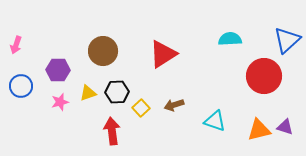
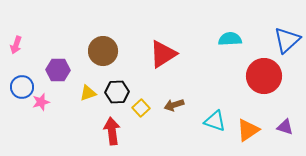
blue circle: moved 1 px right, 1 px down
pink star: moved 19 px left
orange triangle: moved 11 px left; rotated 20 degrees counterclockwise
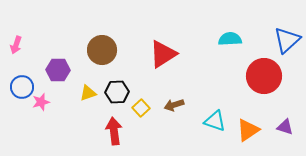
brown circle: moved 1 px left, 1 px up
red arrow: moved 2 px right
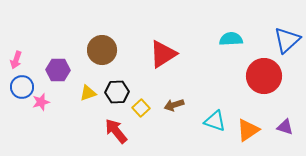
cyan semicircle: moved 1 px right
pink arrow: moved 15 px down
red arrow: moved 2 px right; rotated 32 degrees counterclockwise
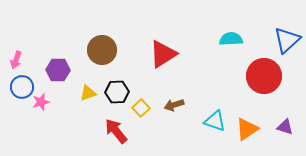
orange triangle: moved 1 px left, 1 px up
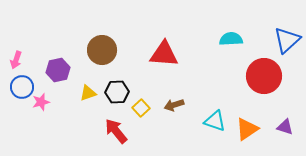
red triangle: moved 1 px right; rotated 36 degrees clockwise
purple hexagon: rotated 15 degrees counterclockwise
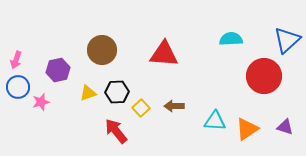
blue circle: moved 4 px left
brown arrow: moved 1 px down; rotated 18 degrees clockwise
cyan triangle: rotated 15 degrees counterclockwise
